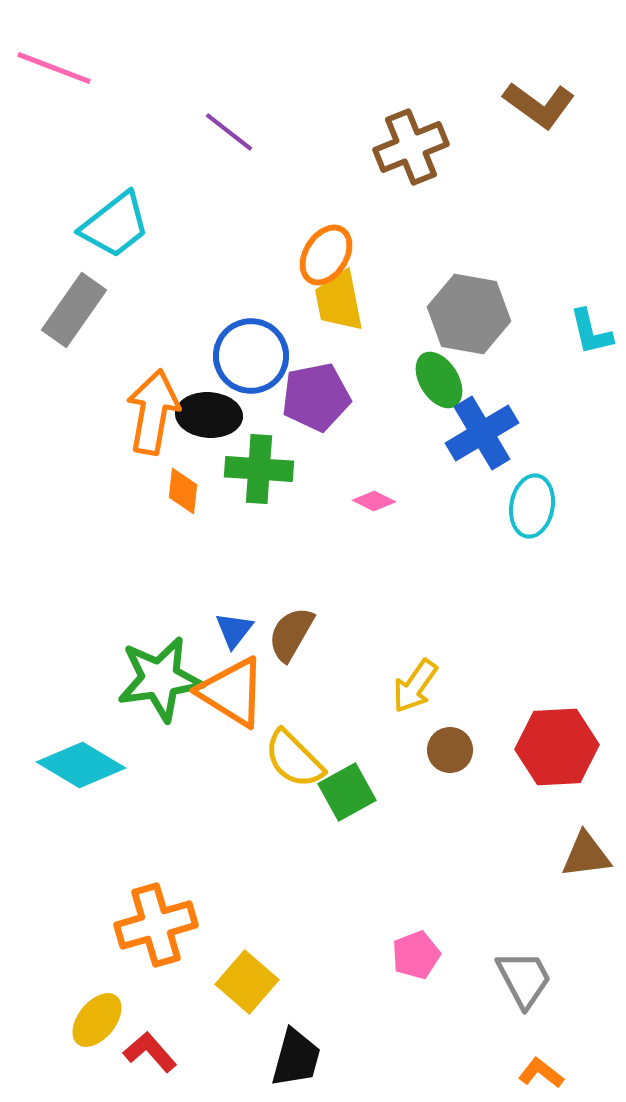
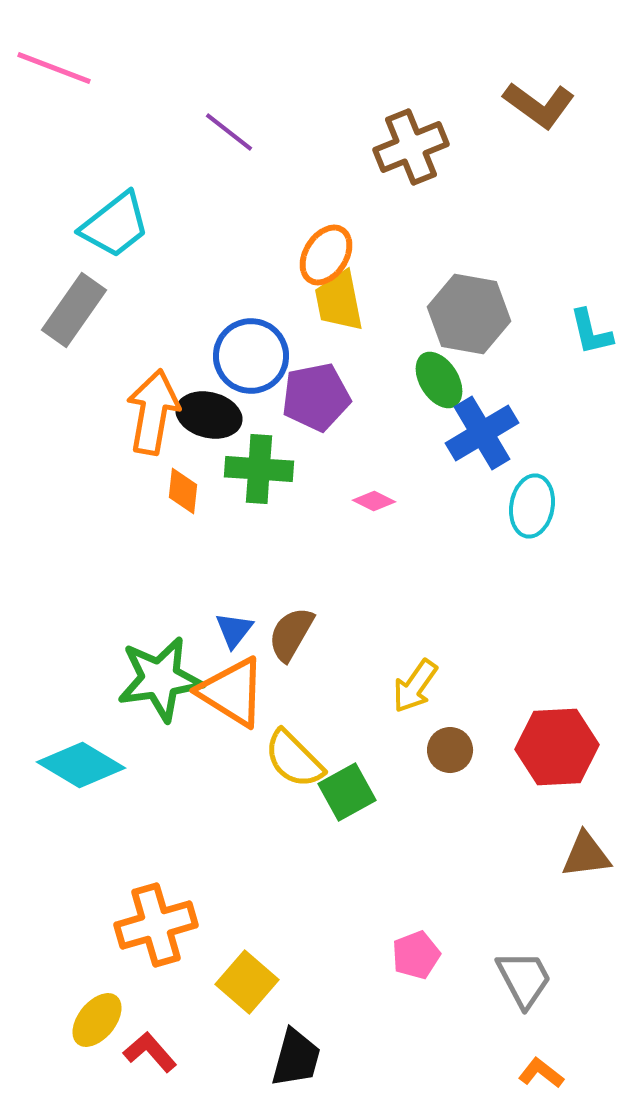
black ellipse: rotated 10 degrees clockwise
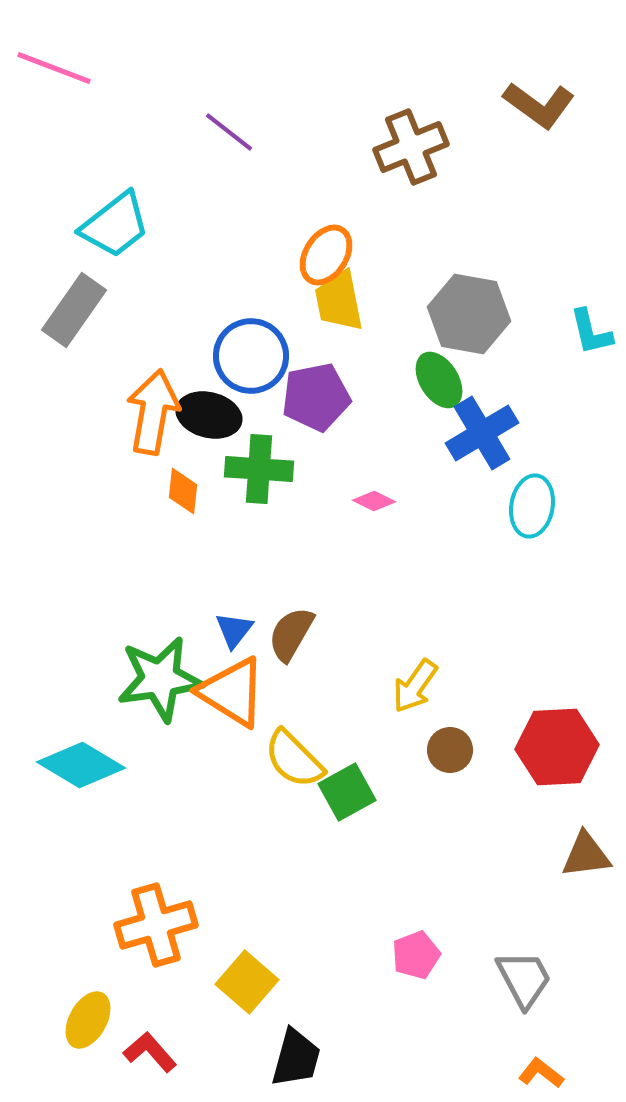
yellow ellipse: moved 9 px left; rotated 10 degrees counterclockwise
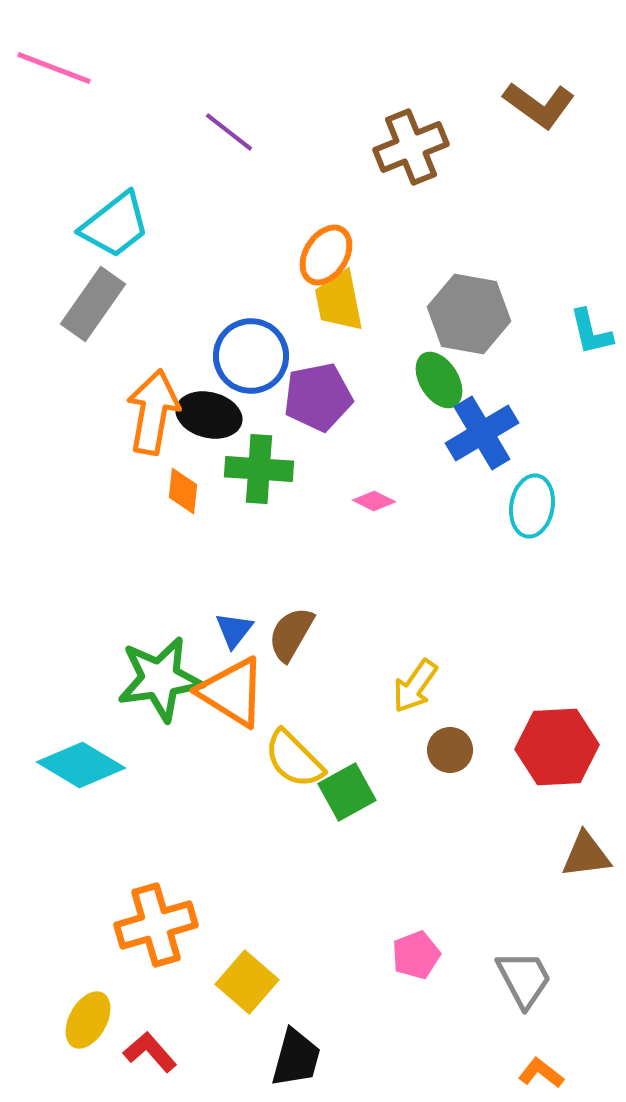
gray rectangle: moved 19 px right, 6 px up
purple pentagon: moved 2 px right
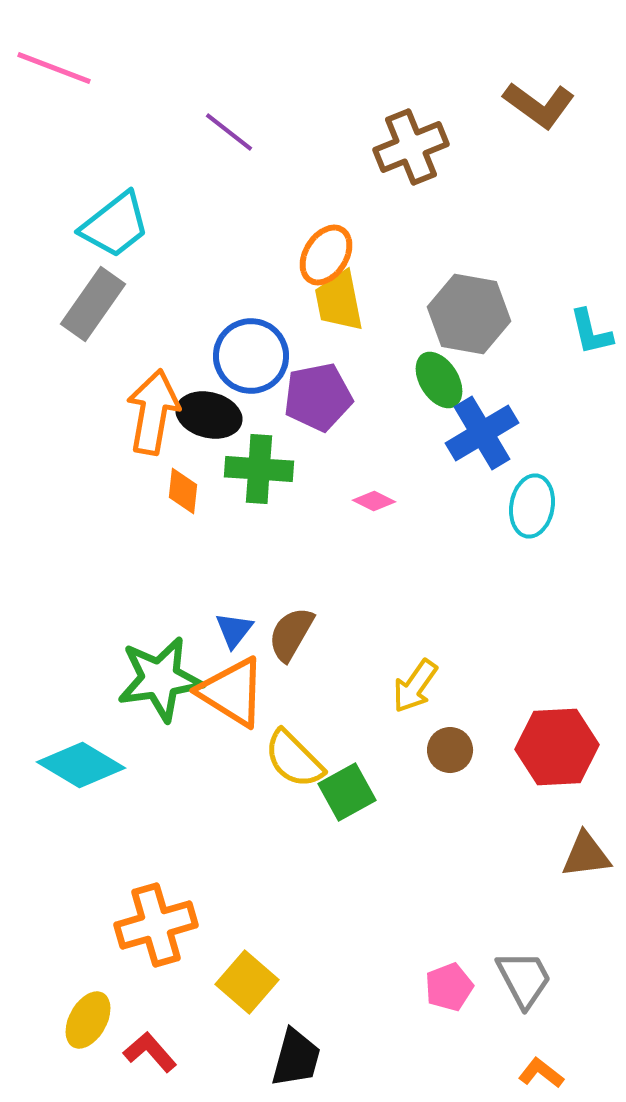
pink pentagon: moved 33 px right, 32 px down
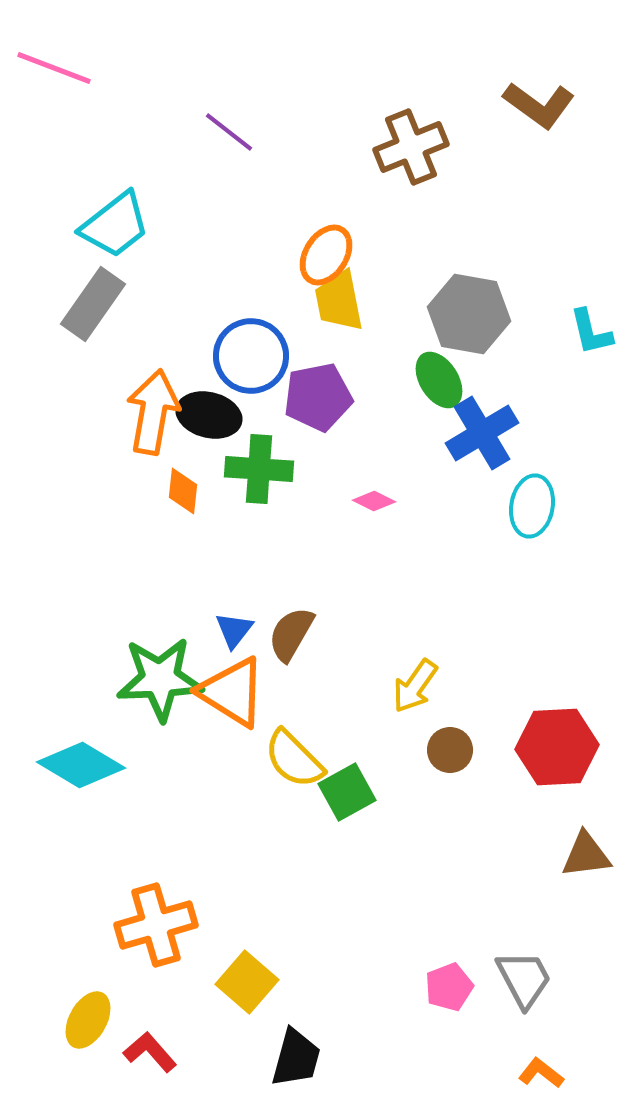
green star: rotated 6 degrees clockwise
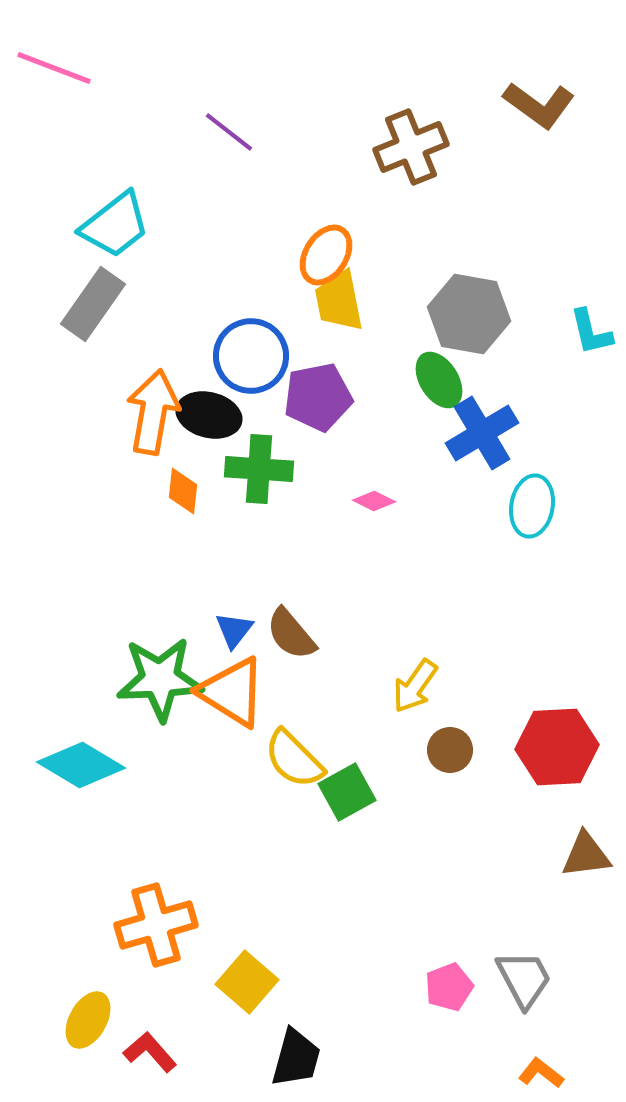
brown semicircle: rotated 70 degrees counterclockwise
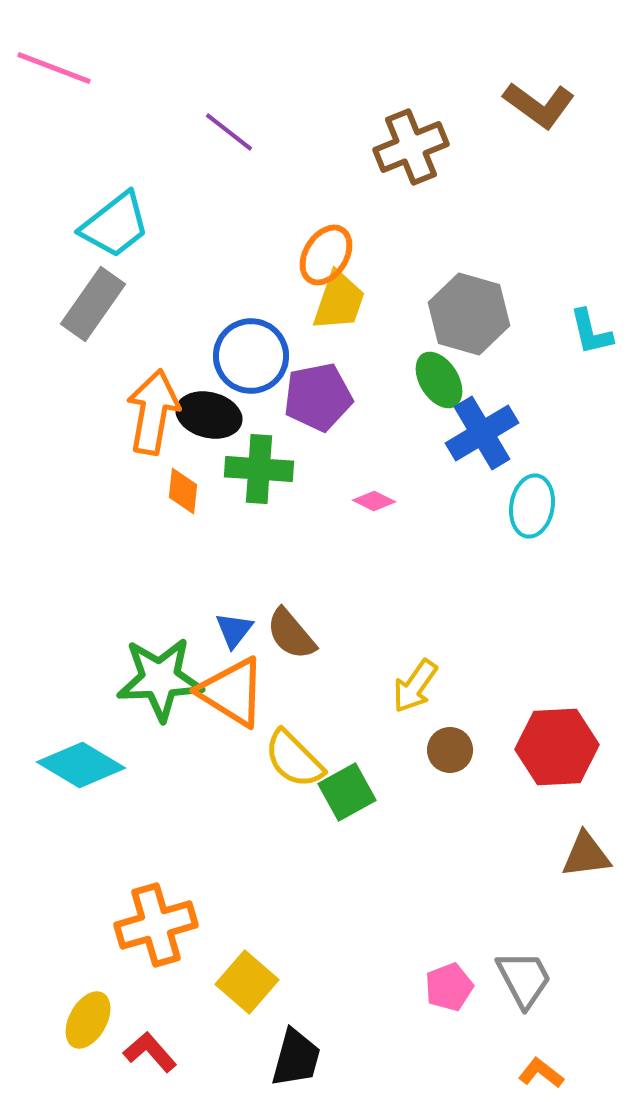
yellow trapezoid: rotated 150 degrees counterclockwise
gray hexagon: rotated 6 degrees clockwise
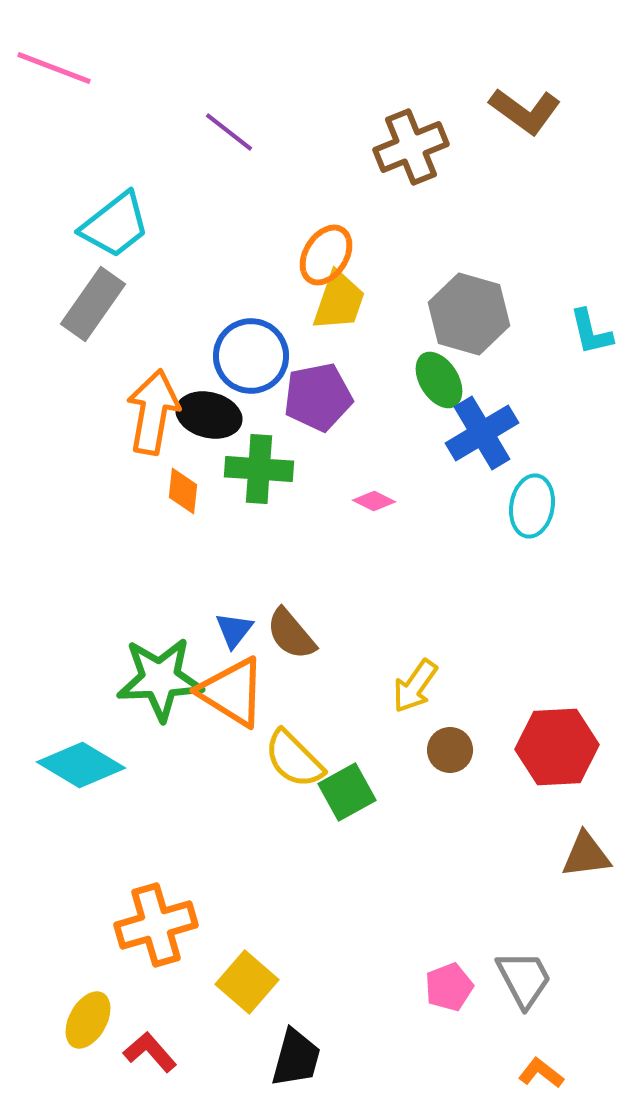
brown L-shape: moved 14 px left, 6 px down
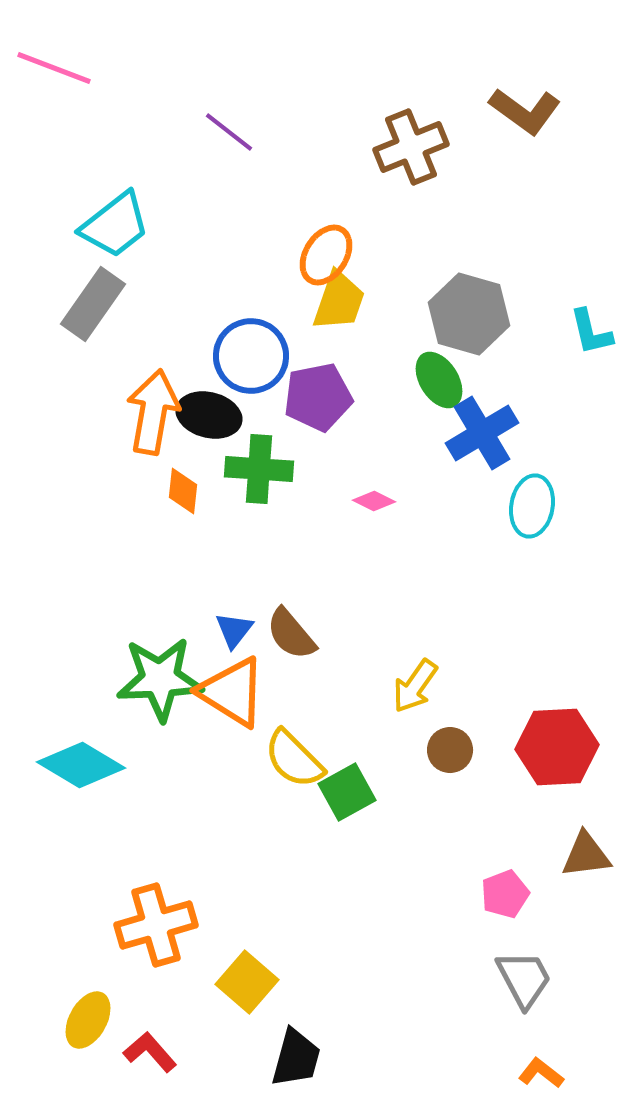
pink pentagon: moved 56 px right, 93 px up
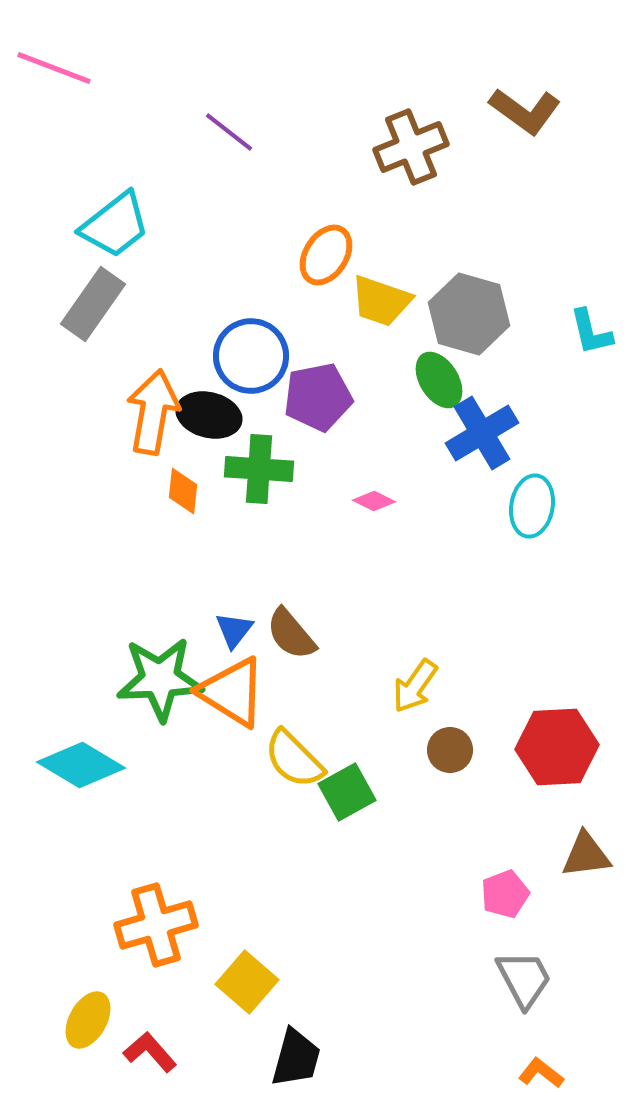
yellow trapezoid: moved 42 px right; rotated 90 degrees clockwise
